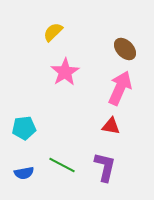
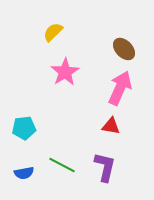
brown ellipse: moved 1 px left
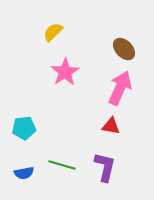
green line: rotated 12 degrees counterclockwise
